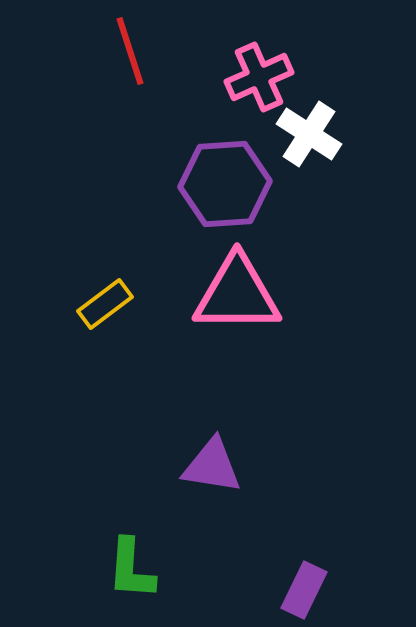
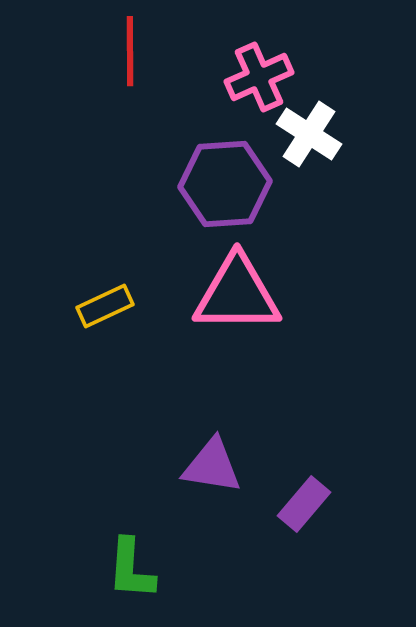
red line: rotated 18 degrees clockwise
yellow rectangle: moved 2 px down; rotated 12 degrees clockwise
purple rectangle: moved 86 px up; rotated 14 degrees clockwise
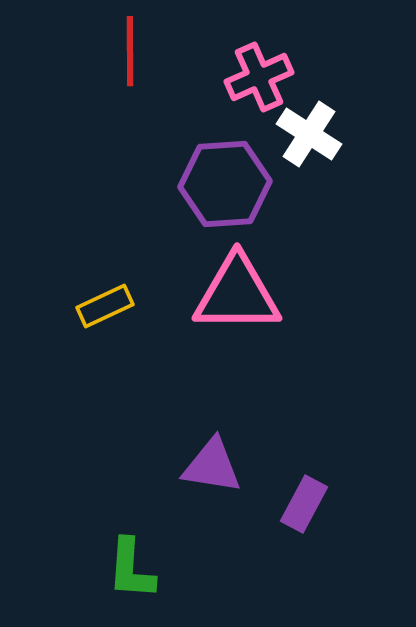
purple rectangle: rotated 12 degrees counterclockwise
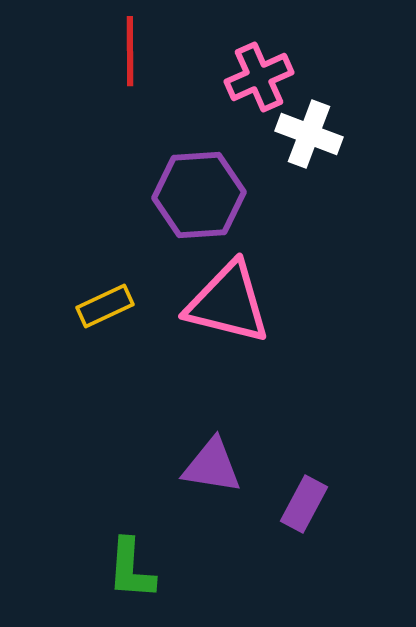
white cross: rotated 12 degrees counterclockwise
purple hexagon: moved 26 px left, 11 px down
pink triangle: moved 9 px left, 9 px down; rotated 14 degrees clockwise
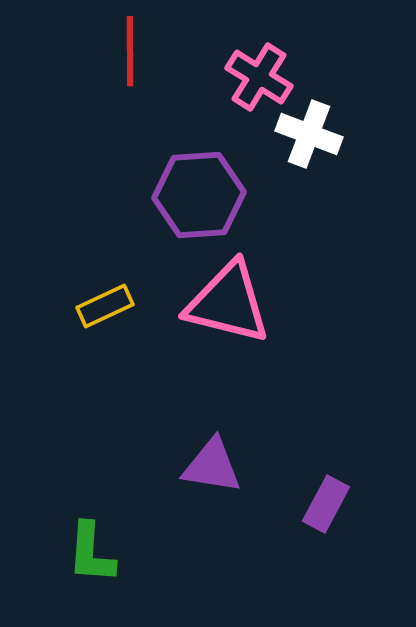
pink cross: rotated 34 degrees counterclockwise
purple rectangle: moved 22 px right
green L-shape: moved 40 px left, 16 px up
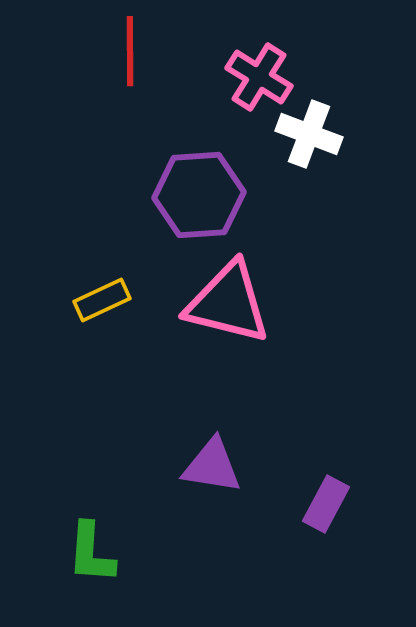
yellow rectangle: moved 3 px left, 6 px up
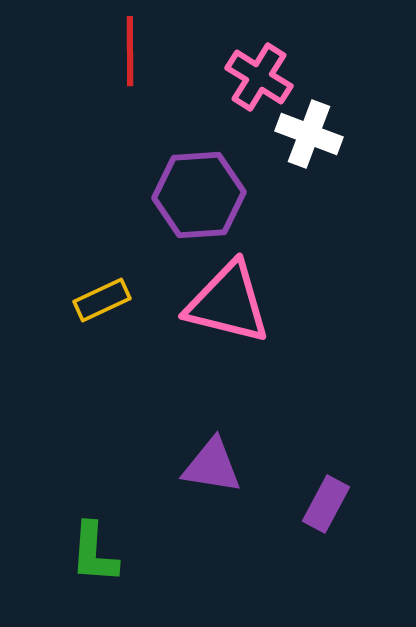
green L-shape: moved 3 px right
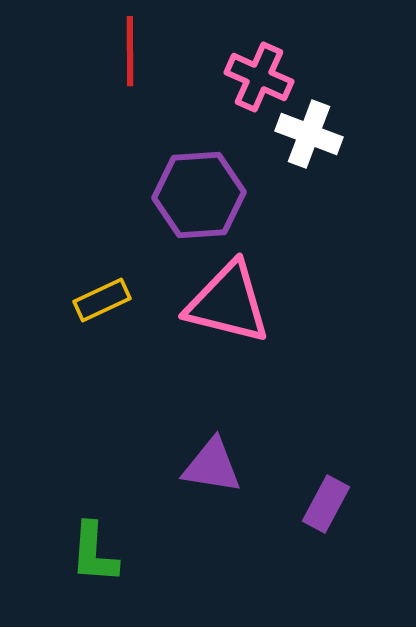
pink cross: rotated 8 degrees counterclockwise
